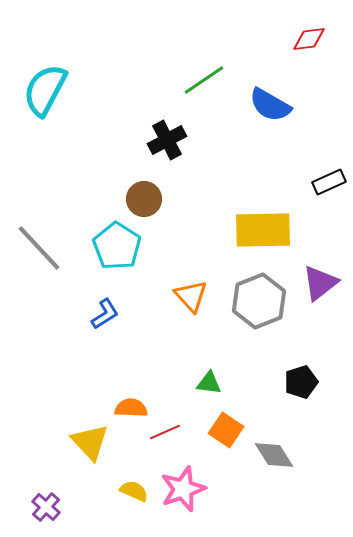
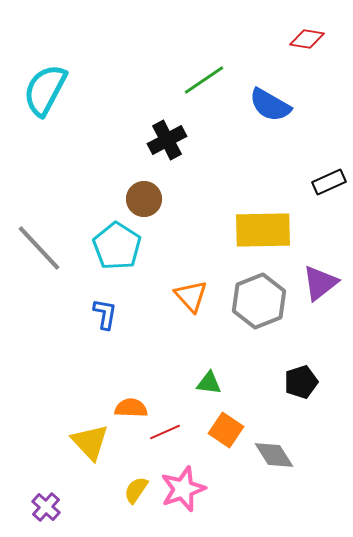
red diamond: moved 2 px left; rotated 16 degrees clockwise
blue L-shape: rotated 48 degrees counterclockwise
yellow semicircle: moved 2 px right, 1 px up; rotated 80 degrees counterclockwise
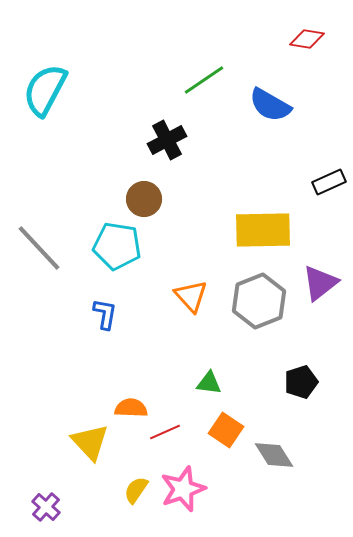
cyan pentagon: rotated 24 degrees counterclockwise
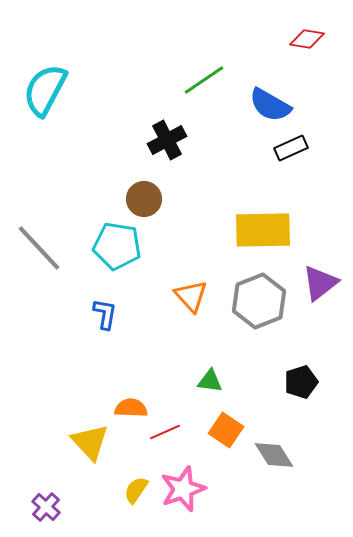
black rectangle: moved 38 px left, 34 px up
green triangle: moved 1 px right, 2 px up
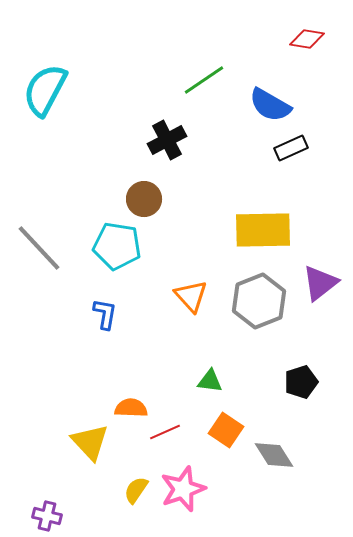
purple cross: moved 1 px right, 9 px down; rotated 28 degrees counterclockwise
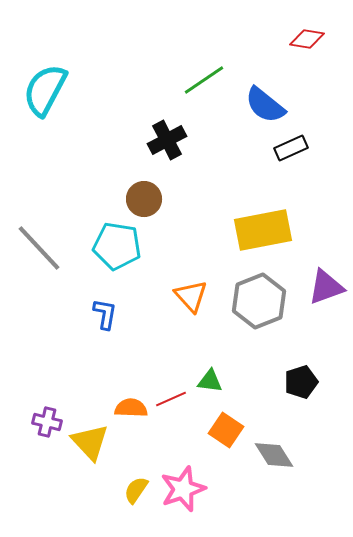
blue semicircle: moved 5 px left; rotated 9 degrees clockwise
yellow rectangle: rotated 10 degrees counterclockwise
purple triangle: moved 6 px right, 4 px down; rotated 18 degrees clockwise
red line: moved 6 px right, 33 px up
purple cross: moved 94 px up
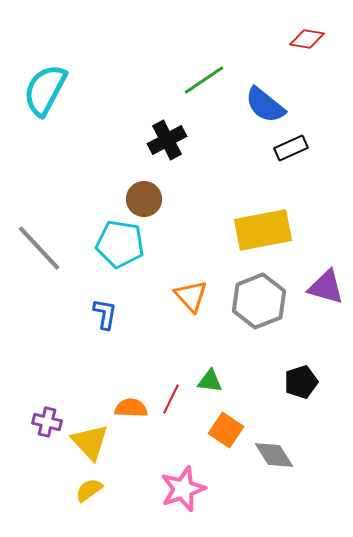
cyan pentagon: moved 3 px right, 2 px up
purple triangle: rotated 36 degrees clockwise
red line: rotated 40 degrees counterclockwise
yellow semicircle: moved 47 px left; rotated 20 degrees clockwise
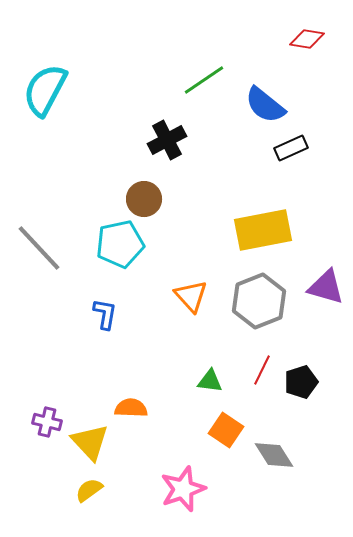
cyan pentagon: rotated 21 degrees counterclockwise
red line: moved 91 px right, 29 px up
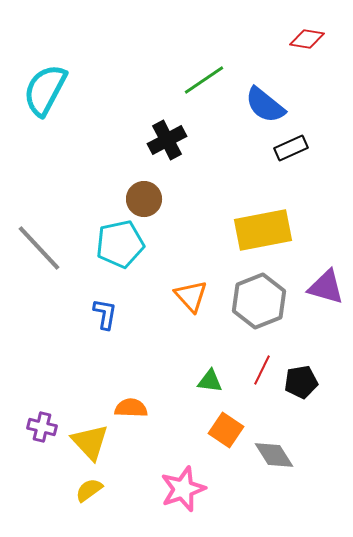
black pentagon: rotated 8 degrees clockwise
purple cross: moved 5 px left, 5 px down
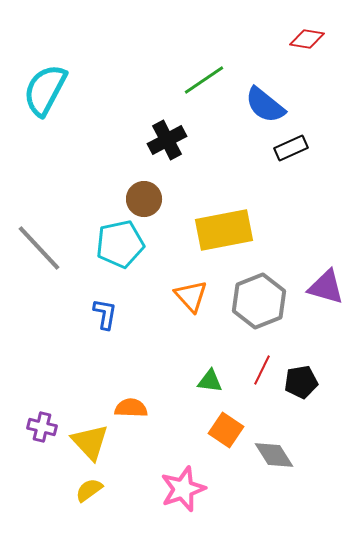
yellow rectangle: moved 39 px left
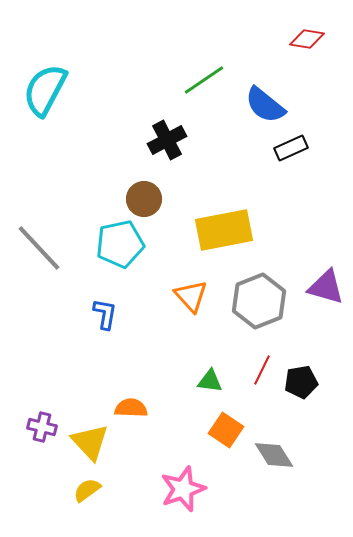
yellow semicircle: moved 2 px left
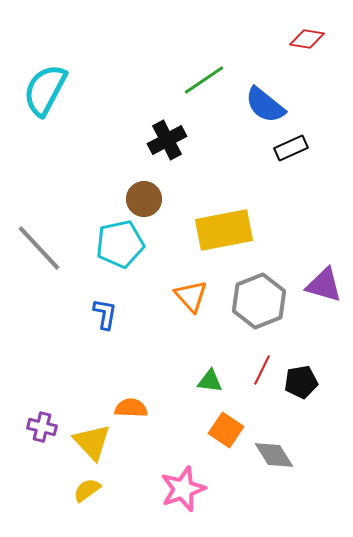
purple triangle: moved 2 px left, 2 px up
yellow triangle: moved 2 px right
